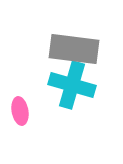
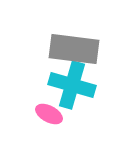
pink ellipse: moved 29 px right, 3 px down; rotated 52 degrees counterclockwise
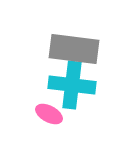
cyan cross: rotated 9 degrees counterclockwise
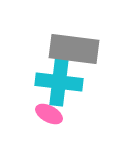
cyan cross: moved 13 px left, 3 px up
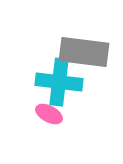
gray rectangle: moved 10 px right, 3 px down
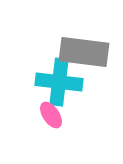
pink ellipse: moved 2 px right, 1 px down; rotated 28 degrees clockwise
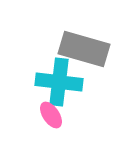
gray rectangle: moved 3 px up; rotated 9 degrees clockwise
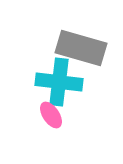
gray rectangle: moved 3 px left, 1 px up
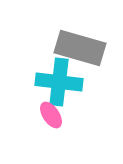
gray rectangle: moved 1 px left
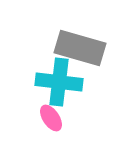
pink ellipse: moved 3 px down
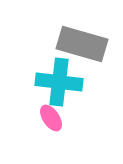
gray rectangle: moved 2 px right, 4 px up
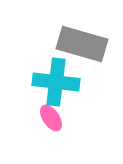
cyan cross: moved 3 px left
